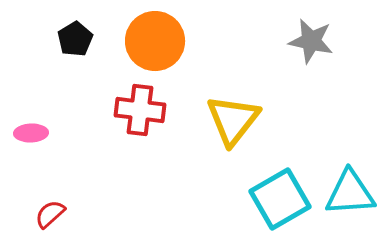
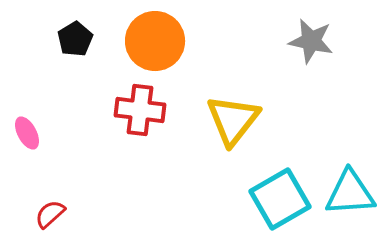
pink ellipse: moved 4 px left; rotated 64 degrees clockwise
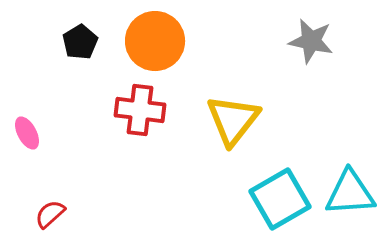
black pentagon: moved 5 px right, 3 px down
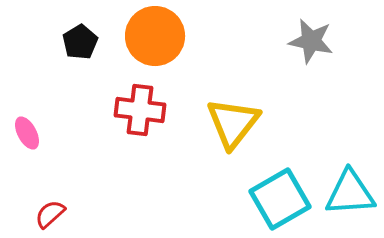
orange circle: moved 5 px up
yellow triangle: moved 3 px down
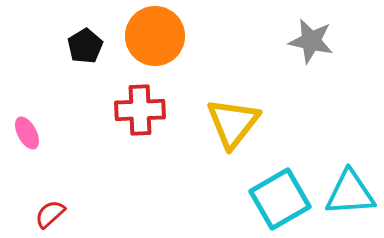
black pentagon: moved 5 px right, 4 px down
red cross: rotated 9 degrees counterclockwise
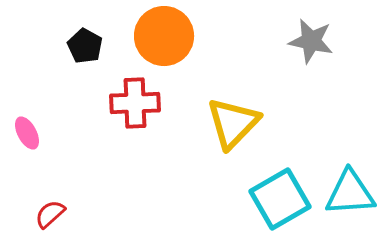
orange circle: moved 9 px right
black pentagon: rotated 12 degrees counterclockwise
red cross: moved 5 px left, 7 px up
yellow triangle: rotated 6 degrees clockwise
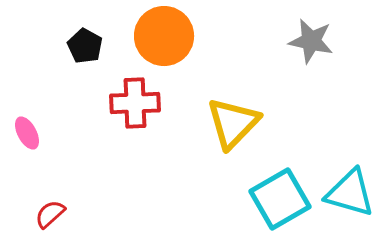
cyan triangle: rotated 20 degrees clockwise
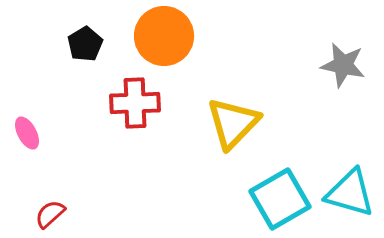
gray star: moved 32 px right, 24 px down
black pentagon: moved 2 px up; rotated 12 degrees clockwise
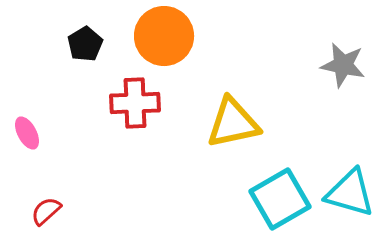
yellow triangle: rotated 34 degrees clockwise
red semicircle: moved 4 px left, 3 px up
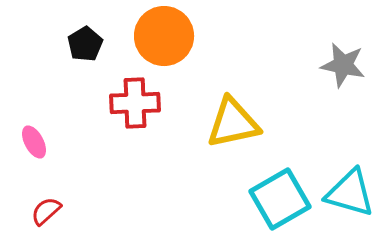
pink ellipse: moved 7 px right, 9 px down
